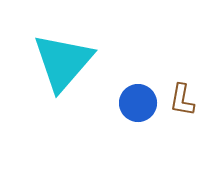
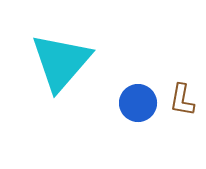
cyan triangle: moved 2 px left
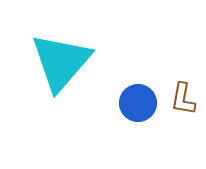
brown L-shape: moved 1 px right, 1 px up
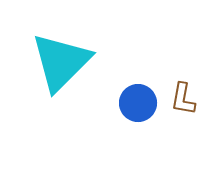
cyan triangle: rotated 4 degrees clockwise
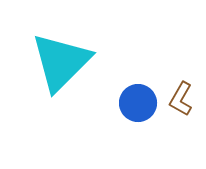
brown L-shape: moved 2 px left; rotated 20 degrees clockwise
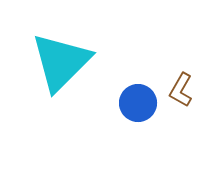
brown L-shape: moved 9 px up
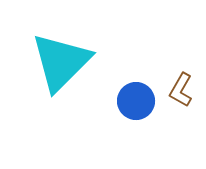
blue circle: moved 2 px left, 2 px up
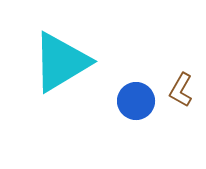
cyan triangle: rotated 14 degrees clockwise
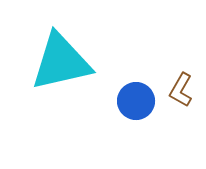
cyan triangle: rotated 18 degrees clockwise
